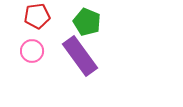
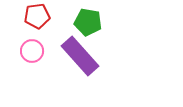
green pentagon: moved 1 px right; rotated 12 degrees counterclockwise
purple rectangle: rotated 6 degrees counterclockwise
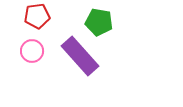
green pentagon: moved 11 px right
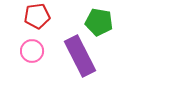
purple rectangle: rotated 15 degrees clockwise
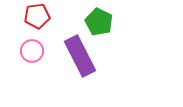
green pentagon: rotated 16 degrees clockwise
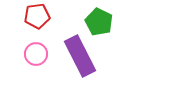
pink circle: moved 4 px right, 3 px down
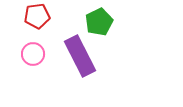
green pentagon: rotated 20 degrees clockwise
pink circle: moved 3 px left
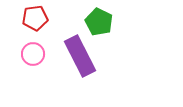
red pentagon: moved 2 px left, 2 px down
green pentagon: rotated 20 degrees counterclockwise
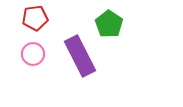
green pentagon: moved 10 px right, 2 px down; rotated 8 degrees clockwise
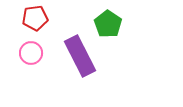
green pentagon: moved 1 px left
pink circle: moved 2 px left, 1 px up
